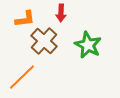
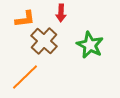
green star: moved 2 px right
orange line: moved 3 px right
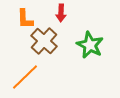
orange L-shape: rotated 95 degrees clockwise
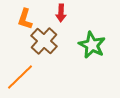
orange L-shape: rotated 20 degrees clockwise
green star: moved 2 px right
orange line: moved 5 px left
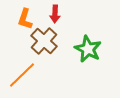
red arrow: moved 6 px left, 1 px down
green star: moved 4 px left, 4 px down
orange line: moved 2 px right, 2 px up
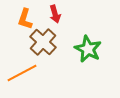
red arrow: rotated 18 degrees counterclockwise
brown cross: moved 1 px left, 1 px down
orange line: moved 2 px up; rotated 16 degrees clockwise
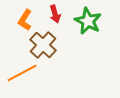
orange L-shape: moved 1 px down; rotated 15 degrees clockwise
brown cross: moved 3 px down
green star: moved 28 px up
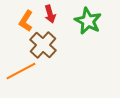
red arrow: moved 5 px left
orange L-shape: moved 1 px right, 1 px down
orange line: moved 1 px left, 2 px up
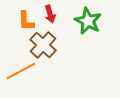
orange L-shape: rotated 35 degrees counterclockwise
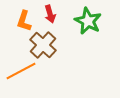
orange L-shape: moved 2 px left; rotated 20 degrees clockwise
